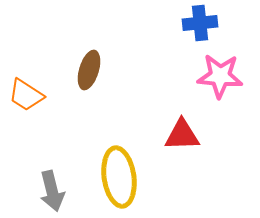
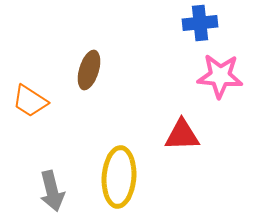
orange trapezoid: moved 4 px right, 6 px down
yellow ellipse: rotated 12 degrees clockwise
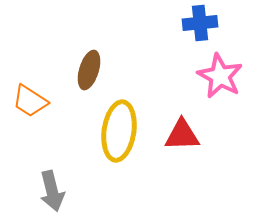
pink star: rotated 24 degrees clockwise
yellow ellipse: moved 46 px up; rotated 4 degrees clockwise
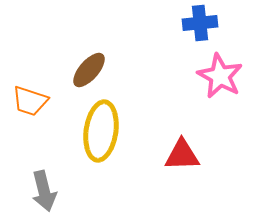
brown ellipse: rotated 24 degrees clockwise
orange trapezoid: rotated 15 degrees counterclockwise
yellow ellipse: moved 18 px left
red triangle: moved 20 px down
gray arrow: moved 8 px left
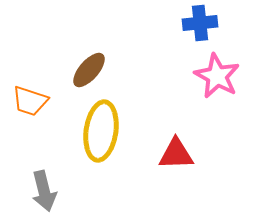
pink star: moved 3 px left
red triangle: moved 6 px left, 1 px up
